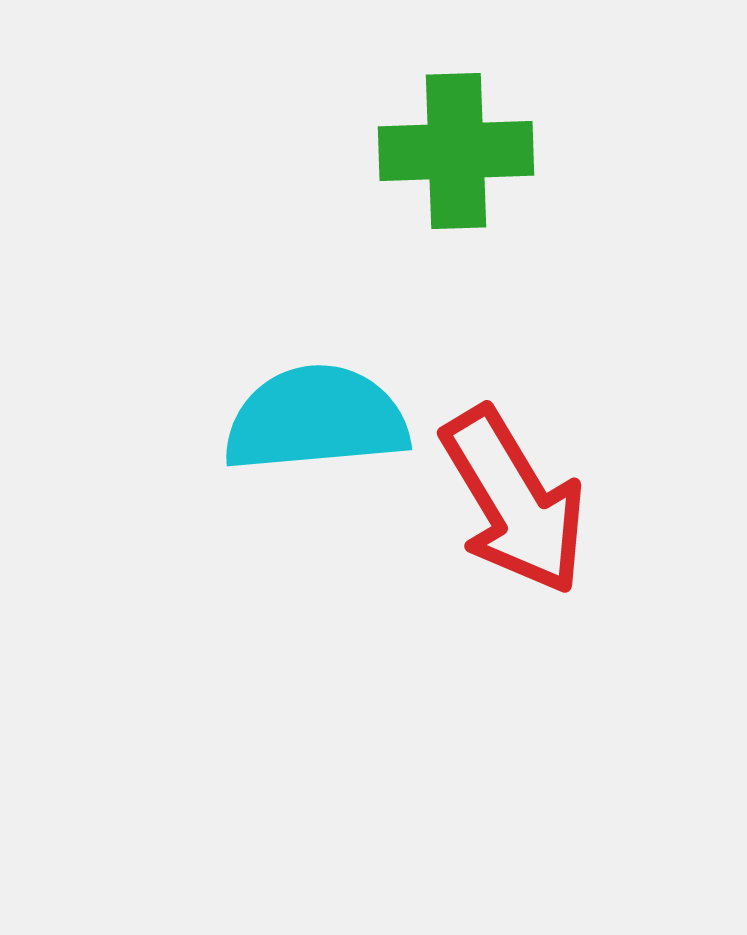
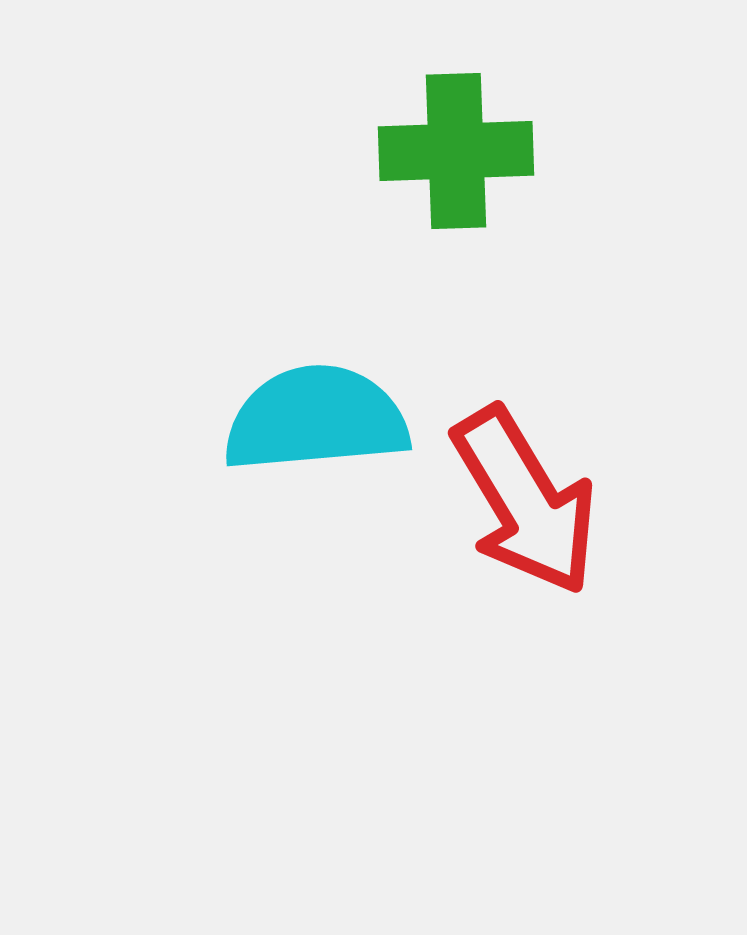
red arrow: moved 11 px right
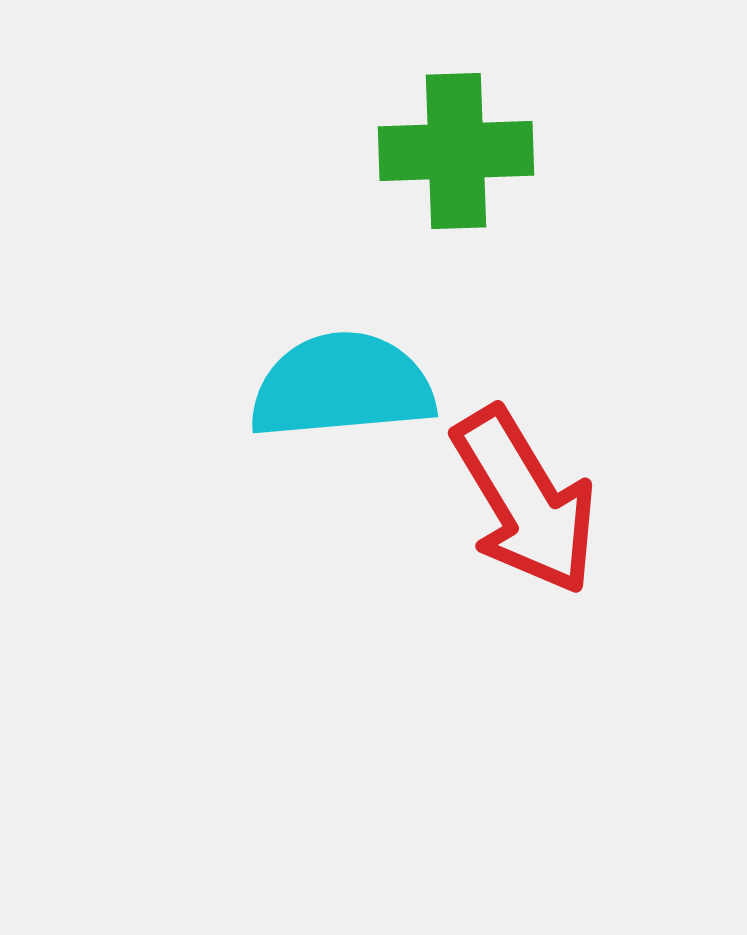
cyan semicircle: moved 26 px right, 33 px up
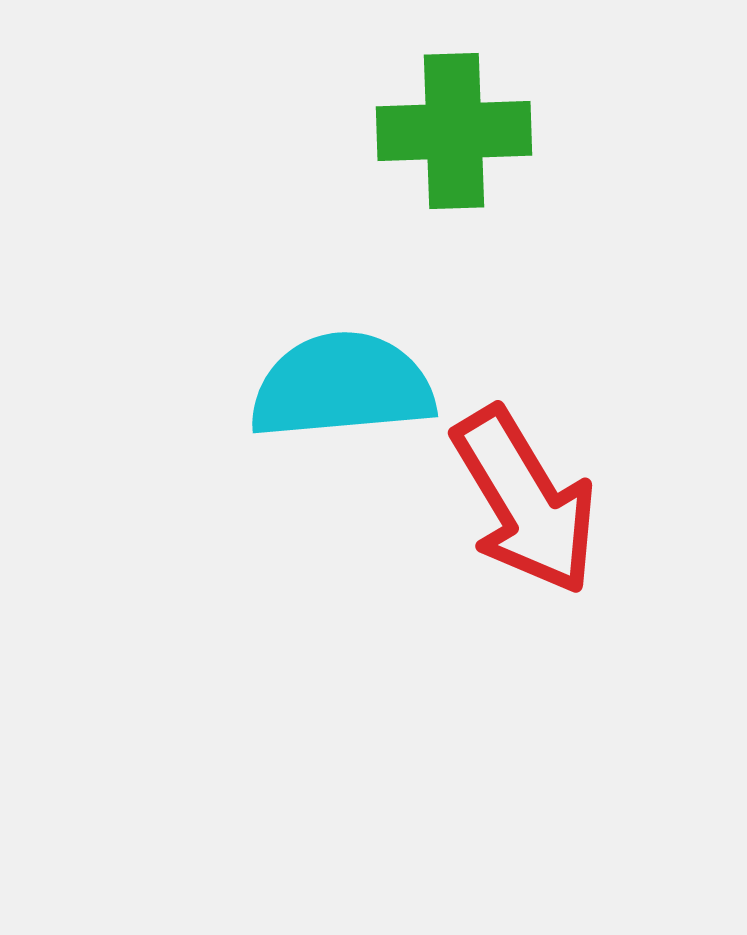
green cross: moved 2 px left, 20 px up
